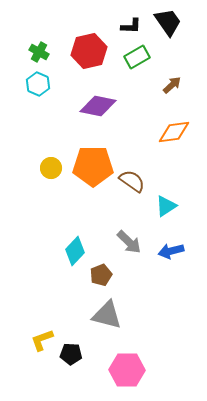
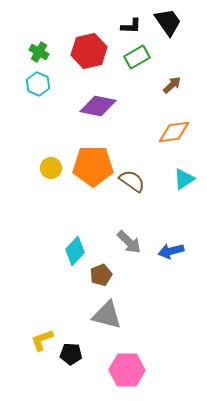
cyan triangle: moved 18 px right, 27 px up
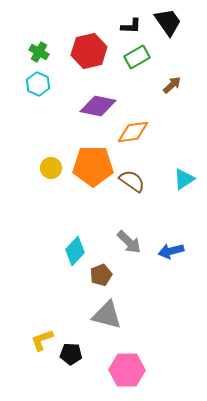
orange diamond: moved 41 px left
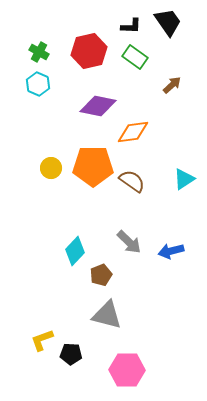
green rectangle: moved 2 px left; rotated 65 degrees clockwise
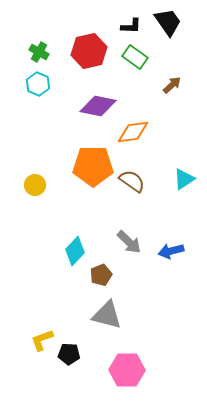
yellow circle: moved 16 px left, 17 px down
black pentagon: moved 2 px left
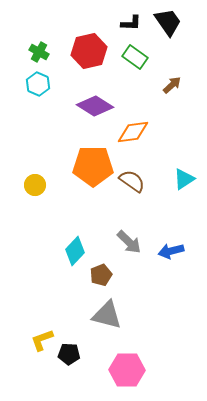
black L-shape: moved 3 px up
purple diamond: moved 3 px left; rotated 21 degrees clockwise
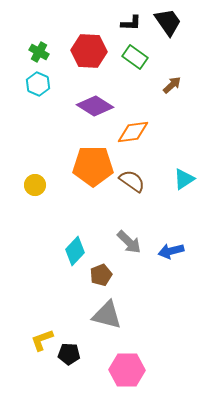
red hexagon: rotated 16 degrees clockwise
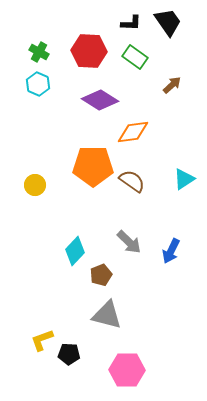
purple diamond: moved 5 px right, 6 px up
blue arrow: rotated 50 degrees counterclockwise
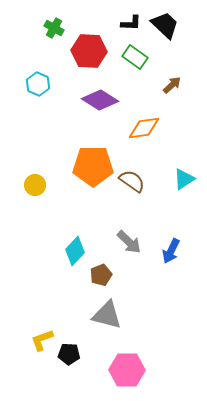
black trapezoid: moved 3 px left, 3 px down; rotated 12 degrees counterclockwise
green cross: moved 15 px right, 24 px up
orange diamond: moved 11 px right, 4 px up
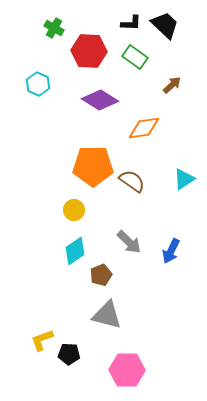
yellow circle: moved 39 px right, 25 px down
cyan diamond: rotated 12 degrees clockwise
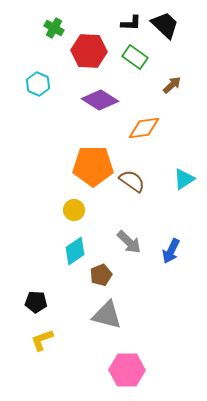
black pentagon: moved 33 px left, 52 px up
